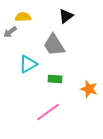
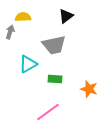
gray arrow: rotated 144 degrees clockwise
gray trapezoid: rotated 70 degrees counterclockwise
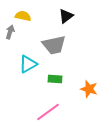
yellow semicircle: moved 1 px up; rotated 14 degrees clockwise
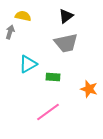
gray trapezoid: moved 12 px right, 2 px up
green rectangle: moved 2 px left, 2 px up
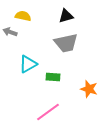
black triangle: rotated 21 degrees clockwise
gray arrow: rotated 88 degrees counterclockwise
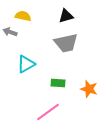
cyan triangle: moved 2 px left
green rectangle: moved 5 px right, 6 px down
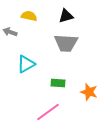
yellow semicircle: moved 6 px right
gray trapezoid: rotated 15 degrees clockwise
orange star: moved 3 px down
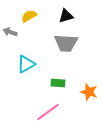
yellow semicircle: rotated 42 degrees counterclockwise
